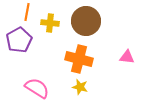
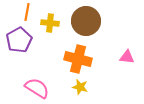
orange cross: moved 1 px left
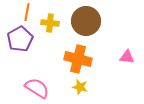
purple pentagon: moved 1 px right, 1 px up
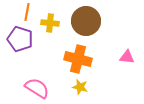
purple pentagon: rotated 25 degrees counterclockwise
